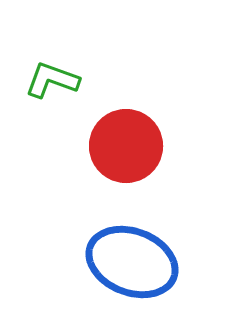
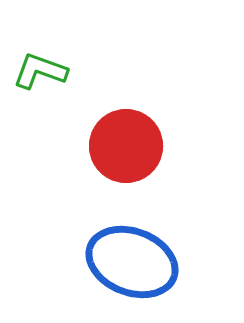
green L-shape: moved 12 px left, 9 px up
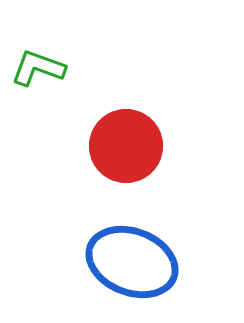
green L-shape: moved 2 px left, 3 px up
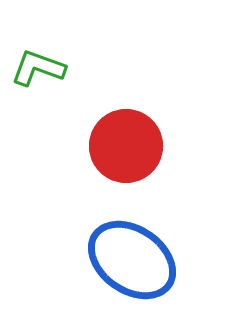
blue ellipse: moved 2 px up; rotated 14 degrees clockwise
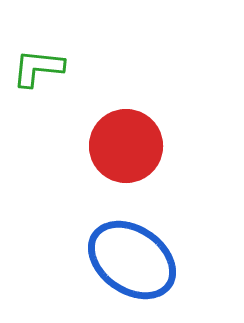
green L-shape: rotated 14 degrees counterclockwise
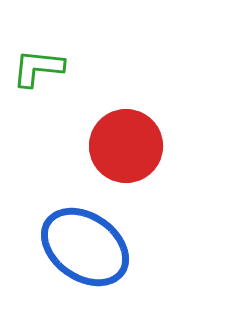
blue ellipse: moved 47 px left, 13 px up
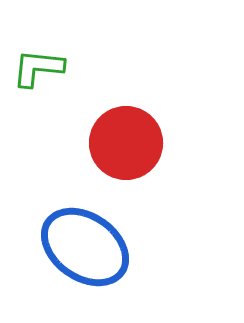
red circle: moved 3 px up
